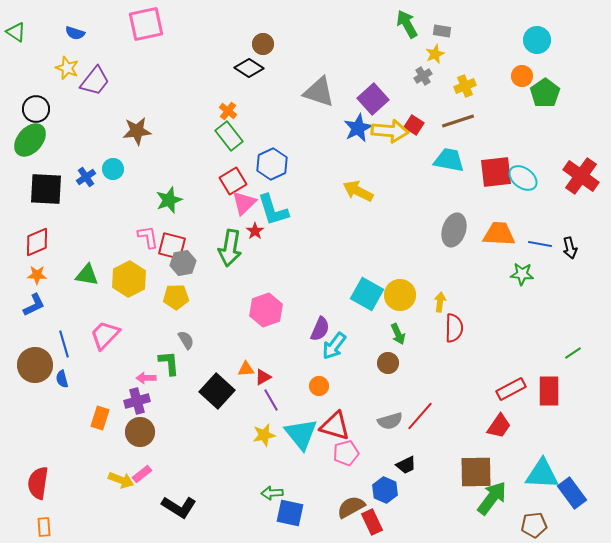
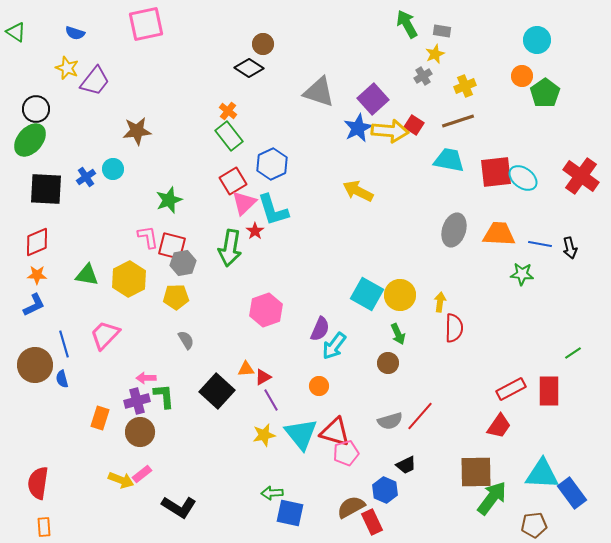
green L-shape at (169, 363): moved 5 px left, 33 px down
red triangle at (335, 426): moved 6 px down
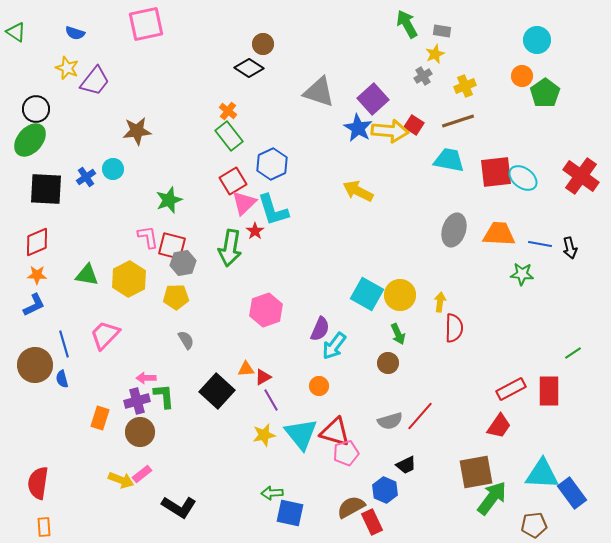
blue star at (358, 128): rotated 16 degrees counterclockwise
brown square at (476, 472): rotated 9 degrees counterclockwise
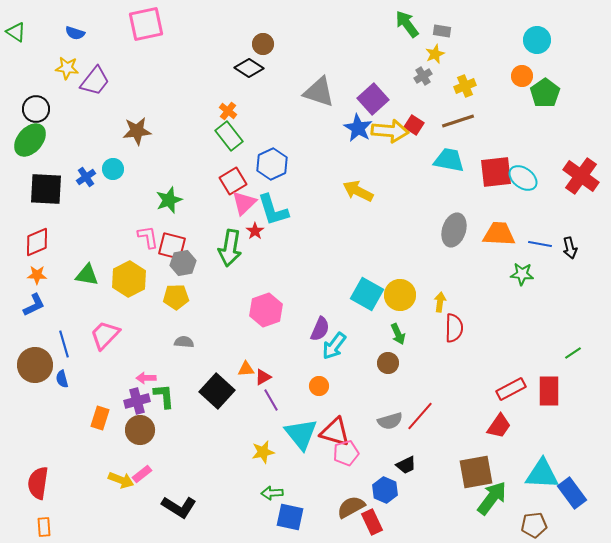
green arrow at (407, 24): rotated 8 degrees counterclockwise
yellow star at (67, 68): rotated 15 degrees counterclockwise
gray semicircle at (186, 340): moved 2 px left, 2 px down; rotated 54 degrees counterclockwise
brown circle at (140, 432): moved 2 px up
yellow star at (264, 435): moved 1 px left, 17 px down
blue square at (290, 513): moved 4 px down
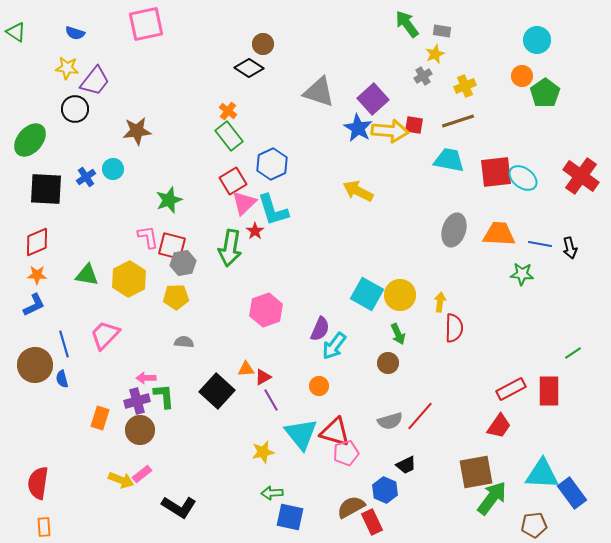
black circle at (36, 109): moved 39 px right
red square at (414, 125): rotated 24 degrees counterclockwise
